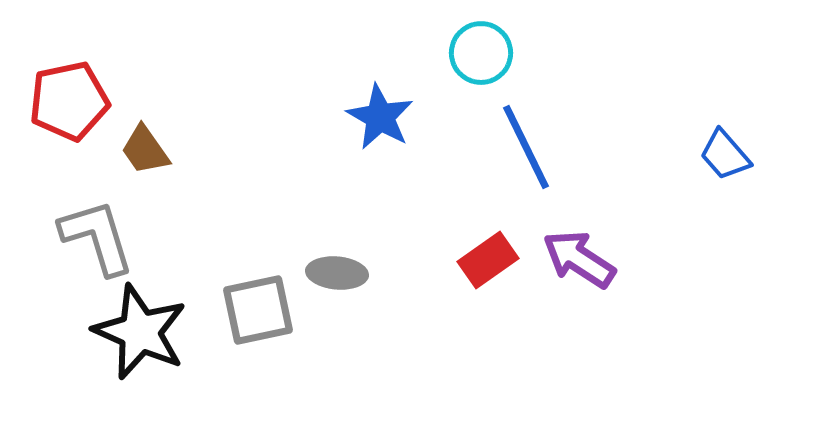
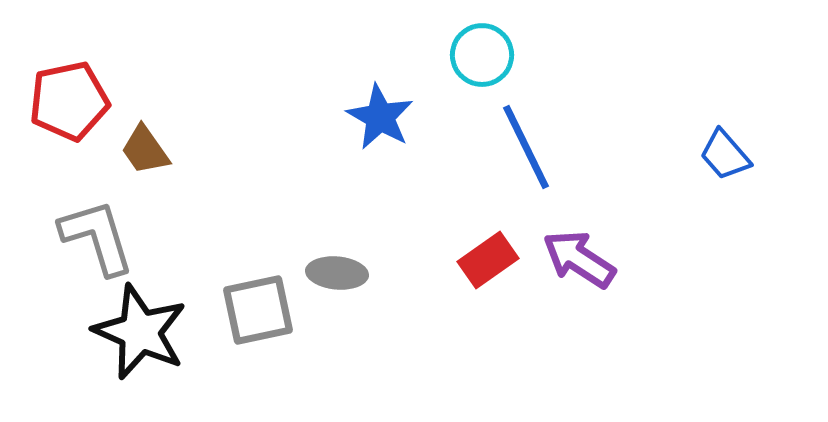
cyan circle: moved 1 px right, 2 px down
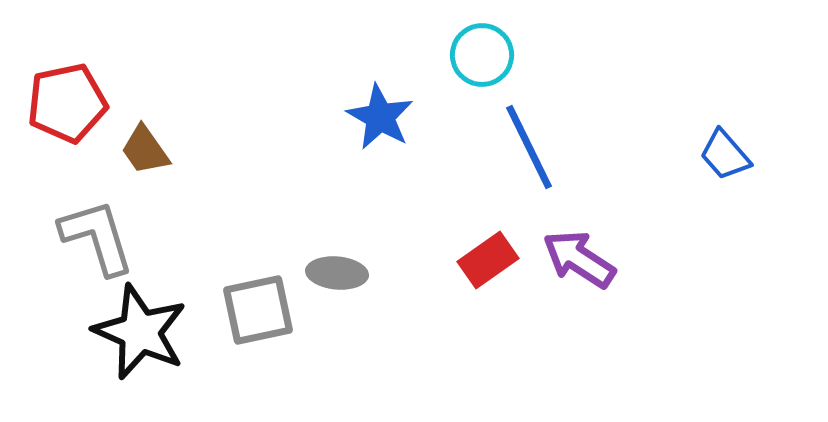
red pentagon: moved 2 px left, 2 px down
blue line: moved 3 px right
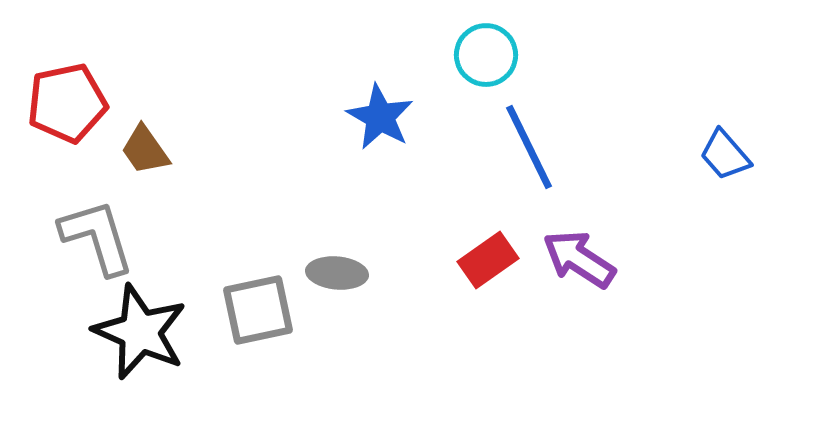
cyan circle: moved 4 px right
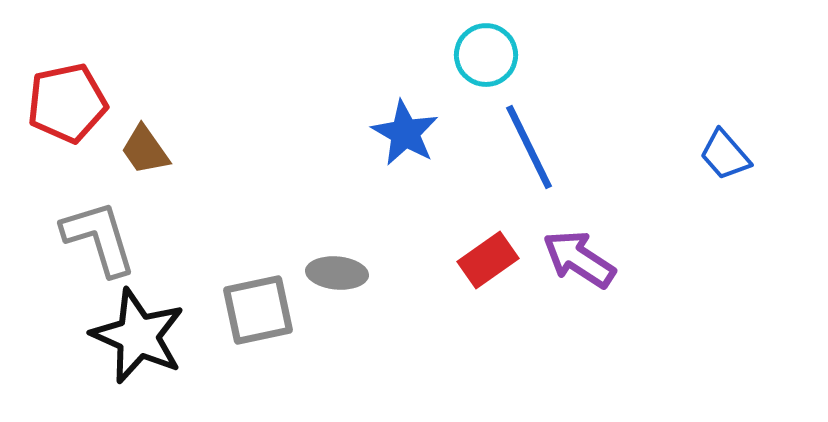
blue star: moved 25 px right, 16 px down
gray L-shape: moved 2 px right, 1 px down
black star: moved 2 px left, 4 px down
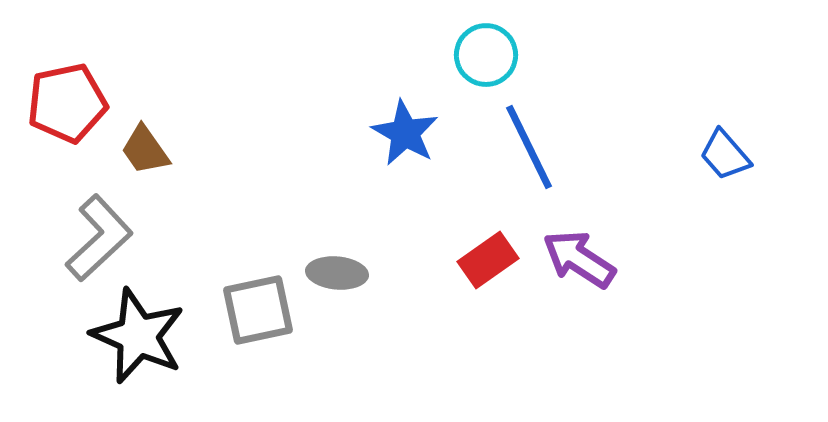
gray L-shape: rotated 64 degrees clockwise
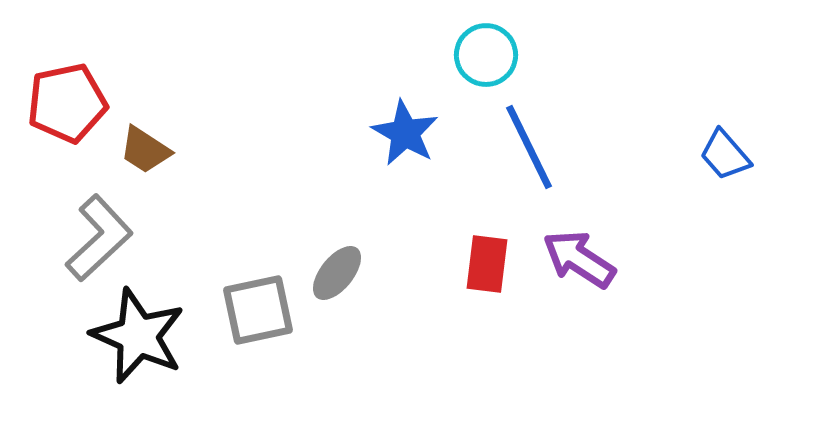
brown trapezoid: rotated 22 degrees counterclockwise
red rectangle: moved 1 px left, 4 px down; rotated 48 degrees counterclockwise
gray ellipse: rotated 56 degrees counterclockwise
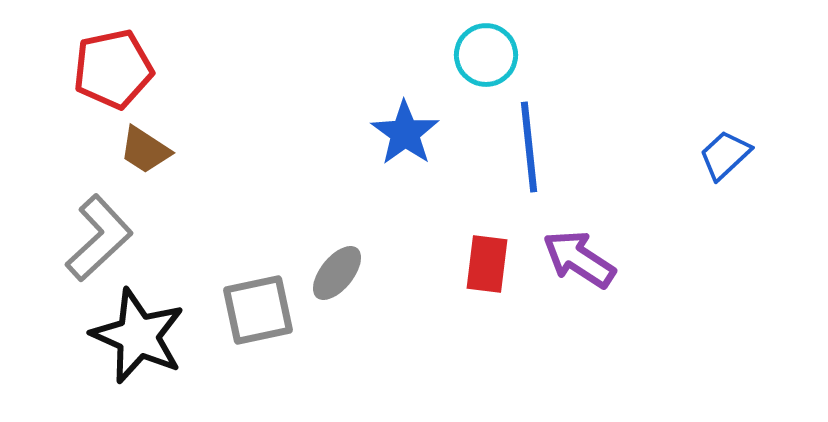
red pentagon: moved 46 px right, 34 px up
blue star: rotated 6 degrees clockwise
blue line: rotated 20 degrees clockwise
blue trapezoid: rotated 88 degrees clockwise
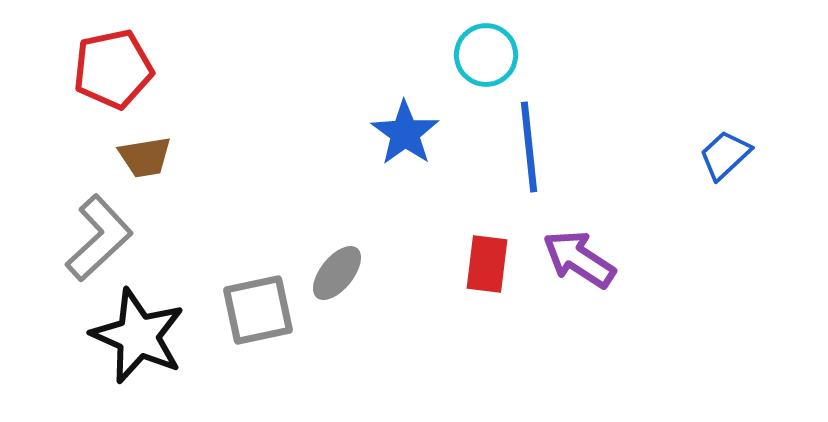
brown trapezoid: moved 7 px down; rotated 42 degrees counterclockwise
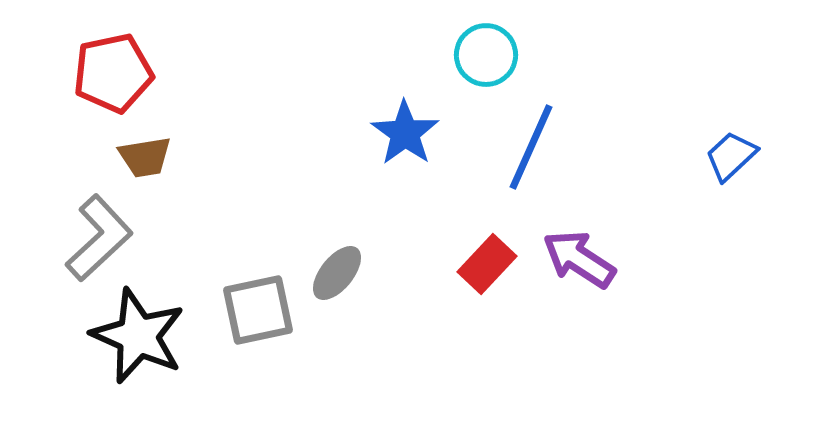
red pentagon: moved 4 px down
blue line: moved 2 px right; rotated 30 degrees clockwise
blue trapezoid: moved 6 px right, 1 px down
red rectangle: rotated 36 degrees clockwise
